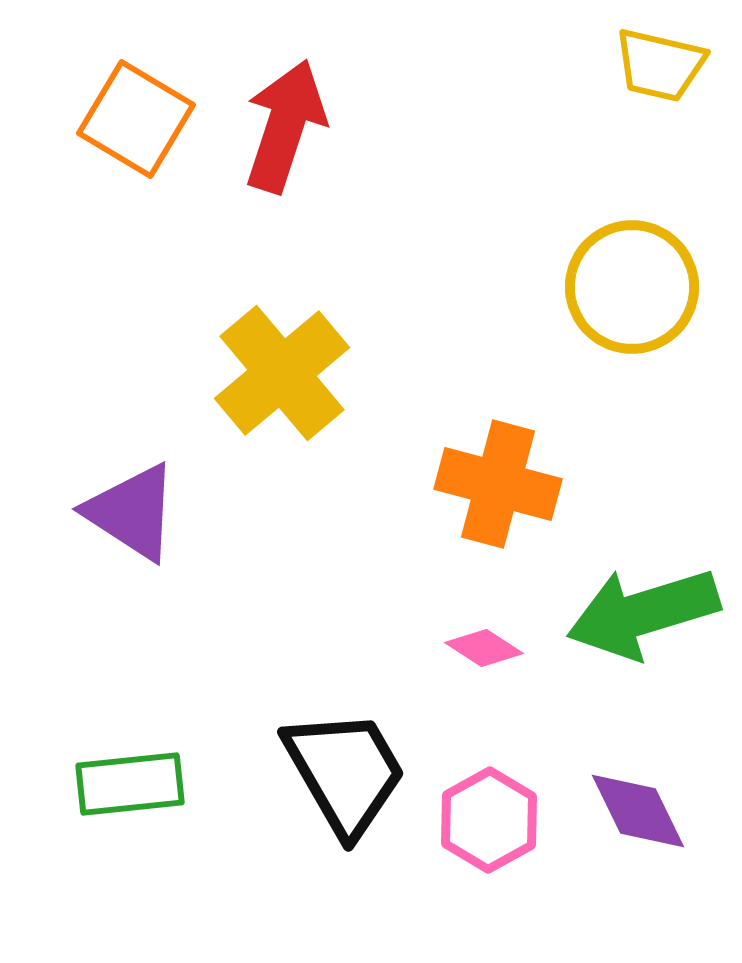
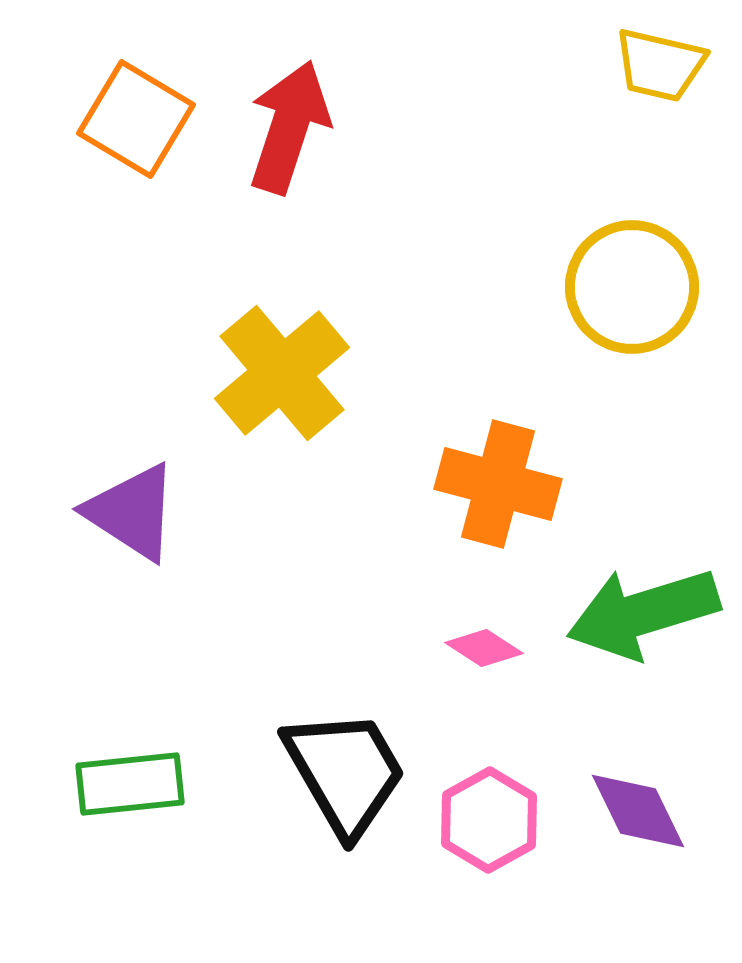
red arrow: moved 4 px right, 1 px down
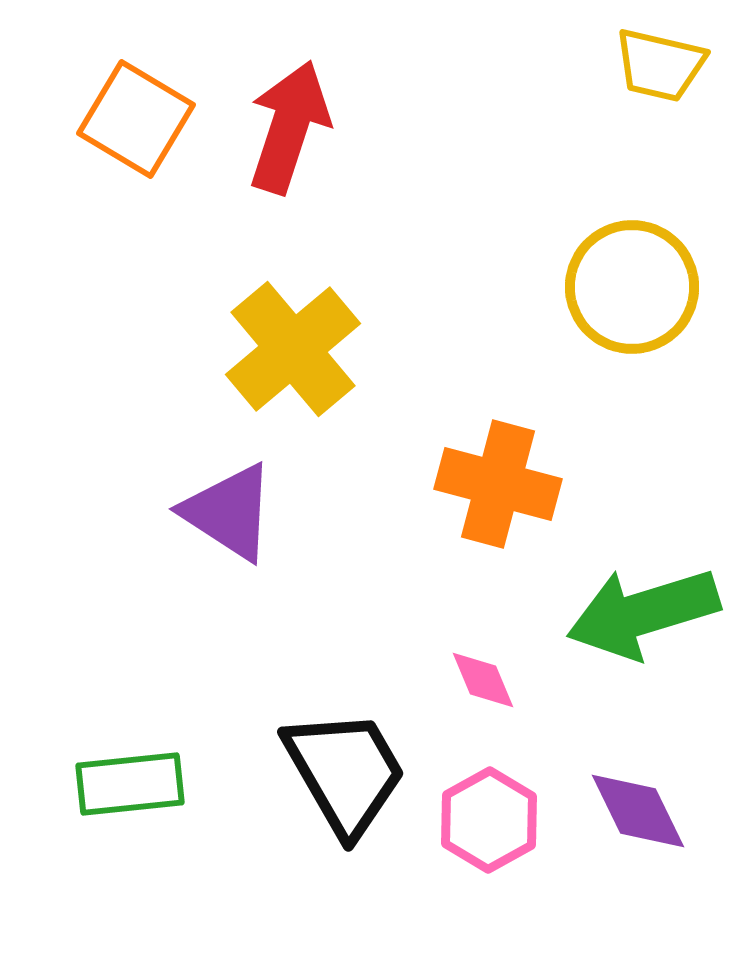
yellow cross: moved 11 px right, 24 px up
purple triangle: moved 97 px right
pink diamond: moved 1 px left, 32 px down; rotated 34 degrees clockwise
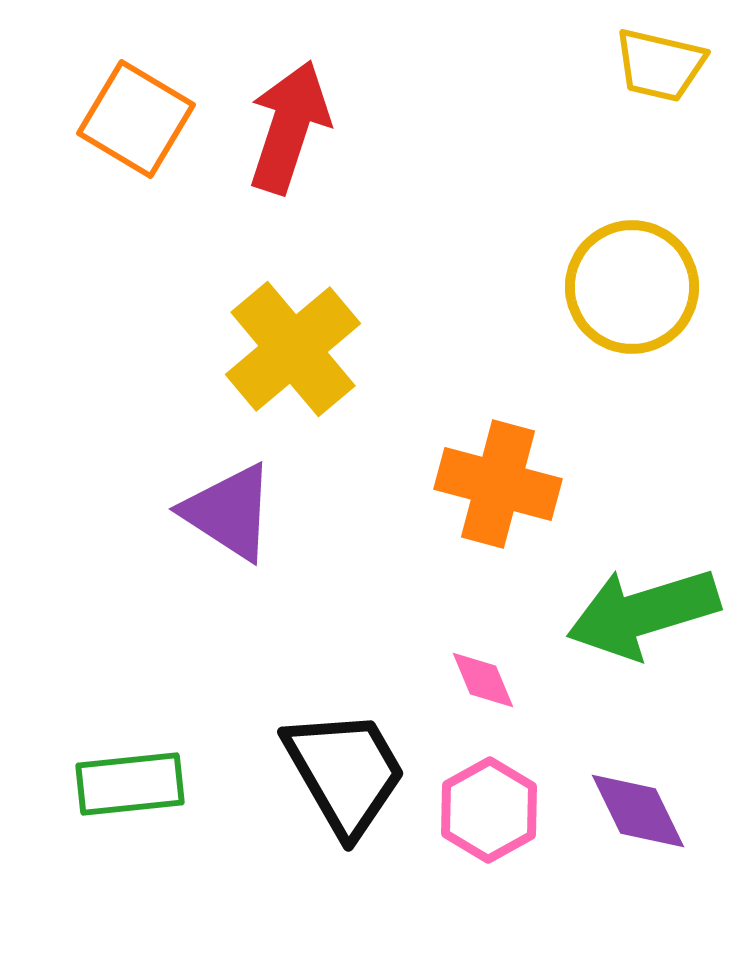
pink hexagon: moved 10 px up
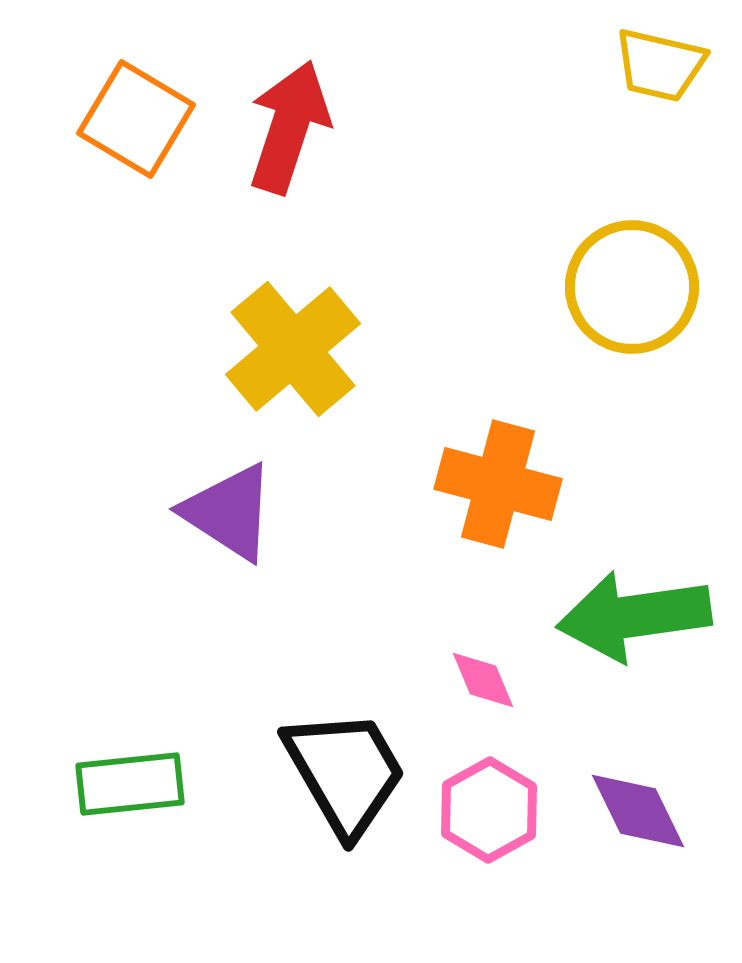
green arrow: moved 9 px left, 3 px down; rotated 9 degrees clockwise
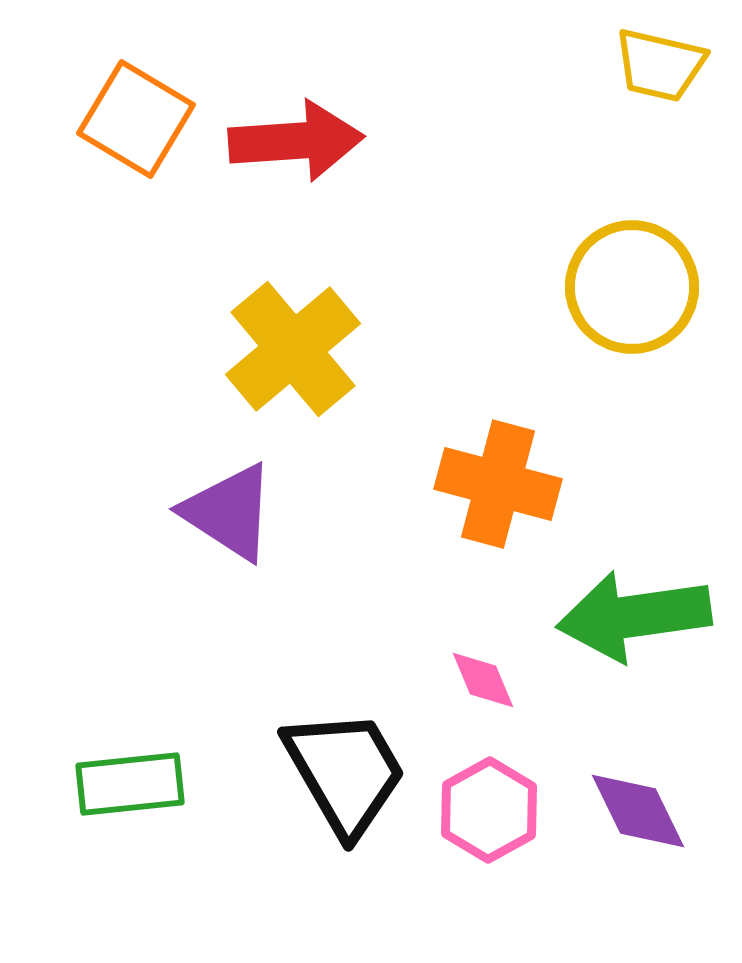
red arrow: moved 7 px right, 14 px down; rotated 68 degrees clockwise
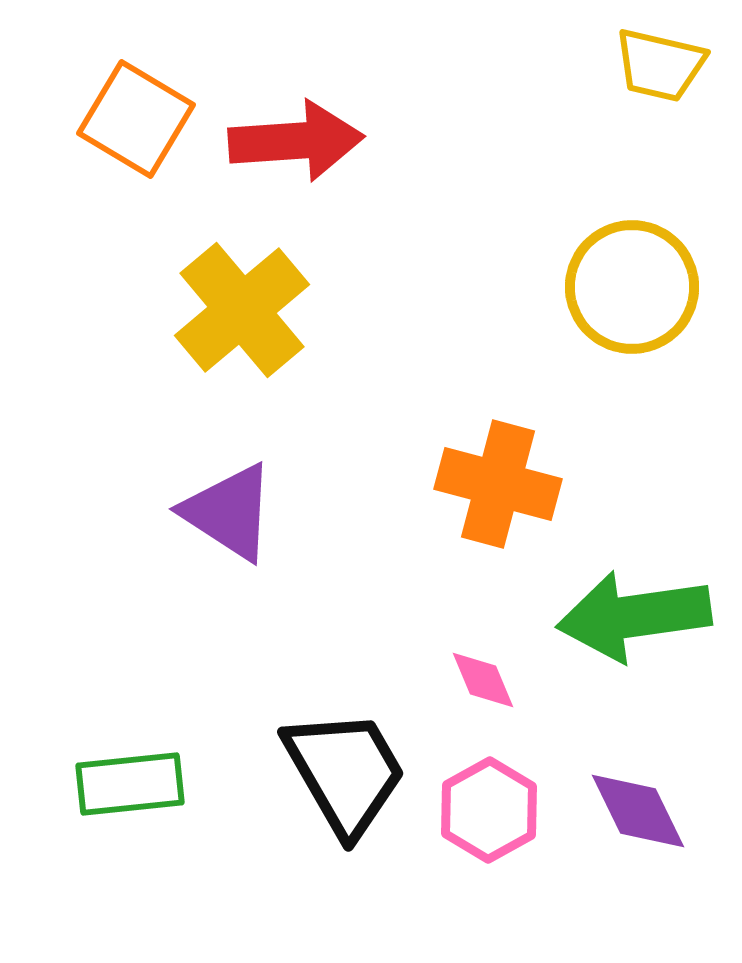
yellow cross: moved 51 px left, 39 px up
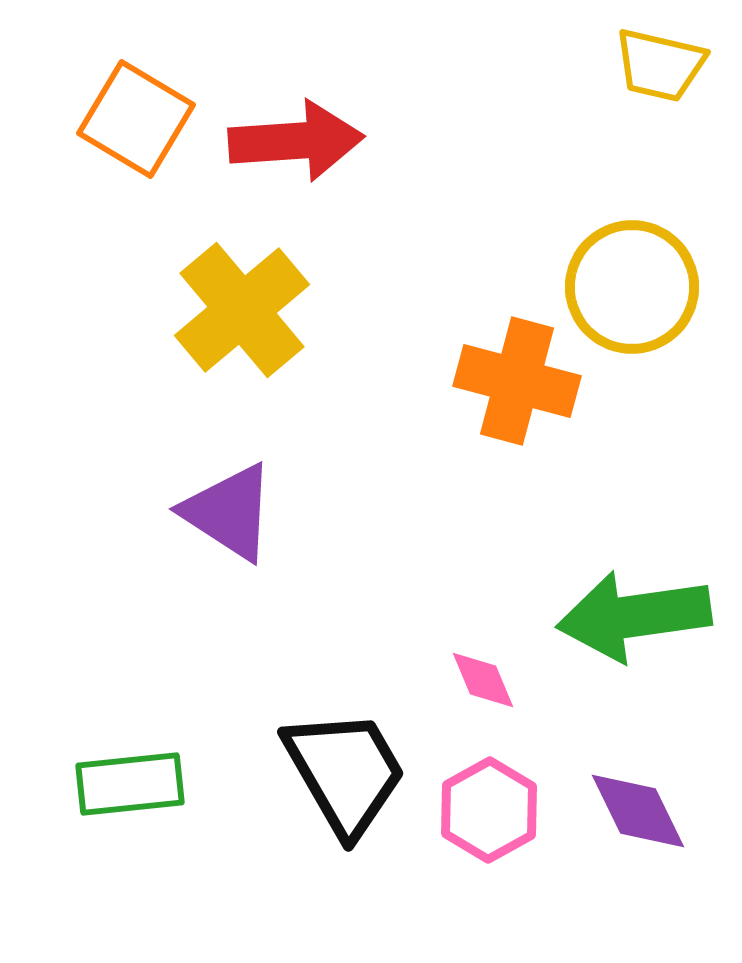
orange cross: moved 19 px right, 103 px up
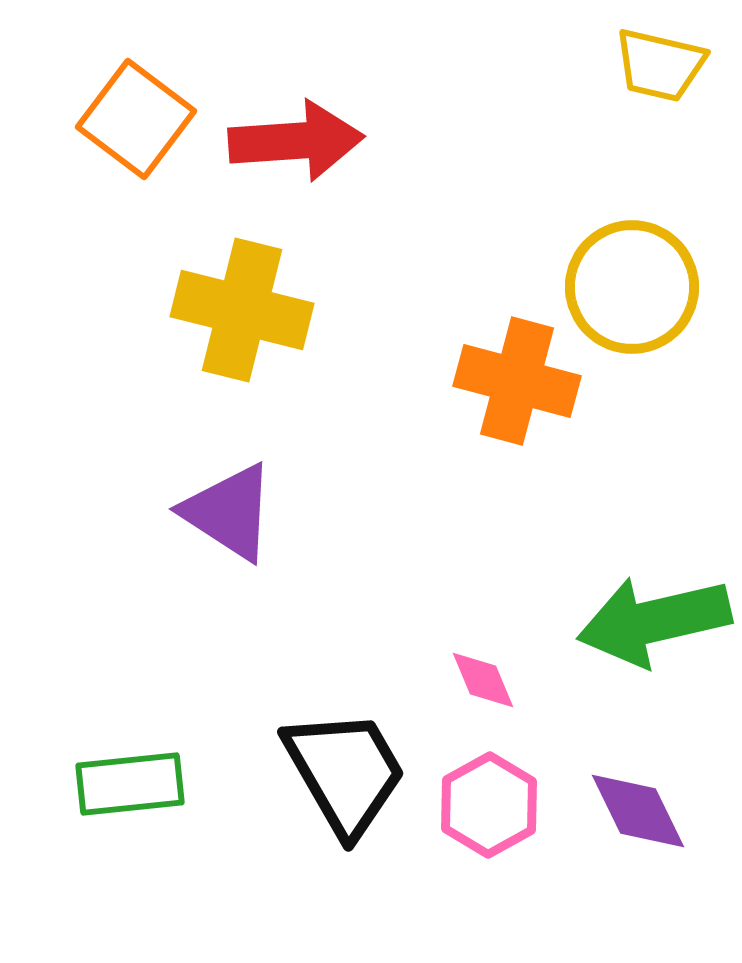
orange square: rotated 6 degrees clockwise
yellow cross: rotated 36 degrees counterclockwise
green arrow: moved 20 px right, 5 px down; rotated 5 degrees counterclockwise
pink hexagon: moved 5 px up
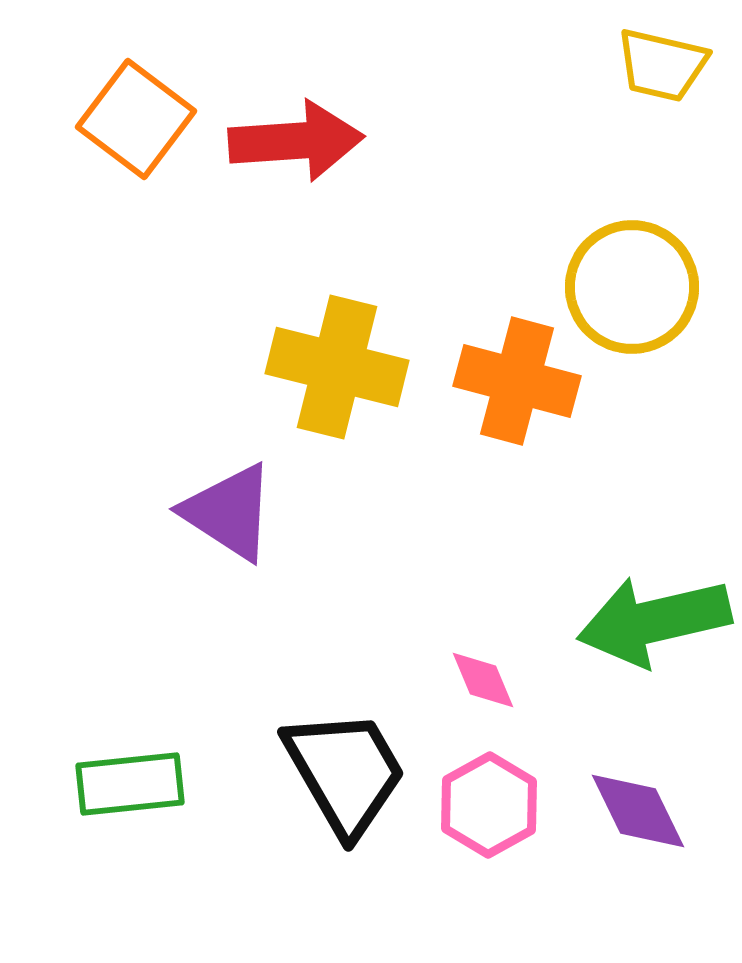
yellow trapezoid: moved 2 px right
yellow cross: moved 95 px right, 57 px down
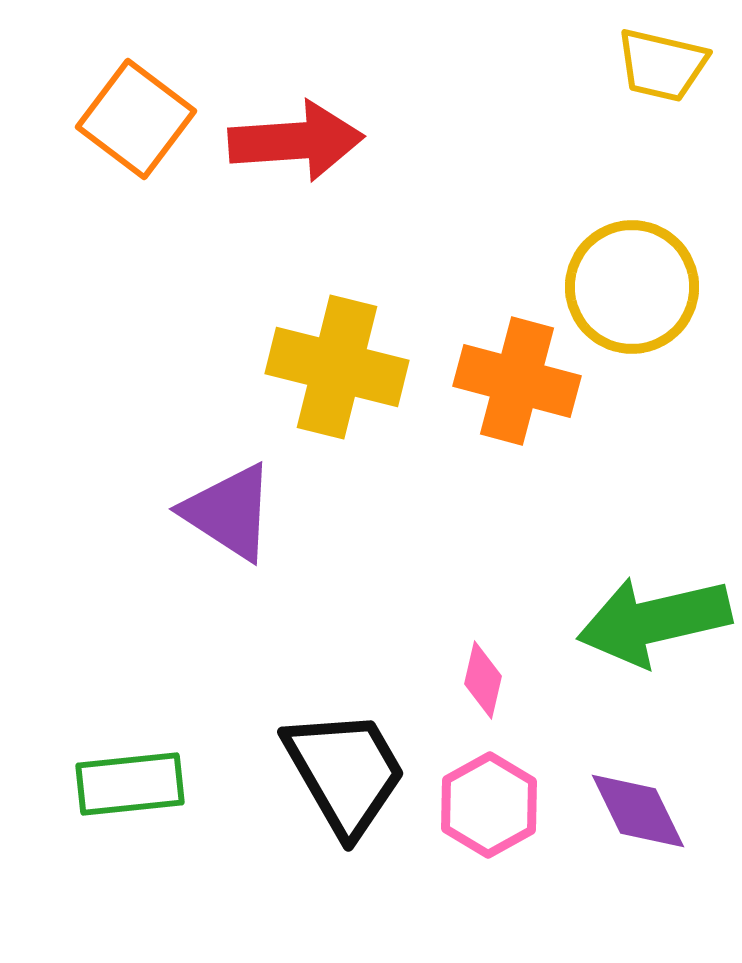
pink diamond: rotated 36 degrees clockwise
